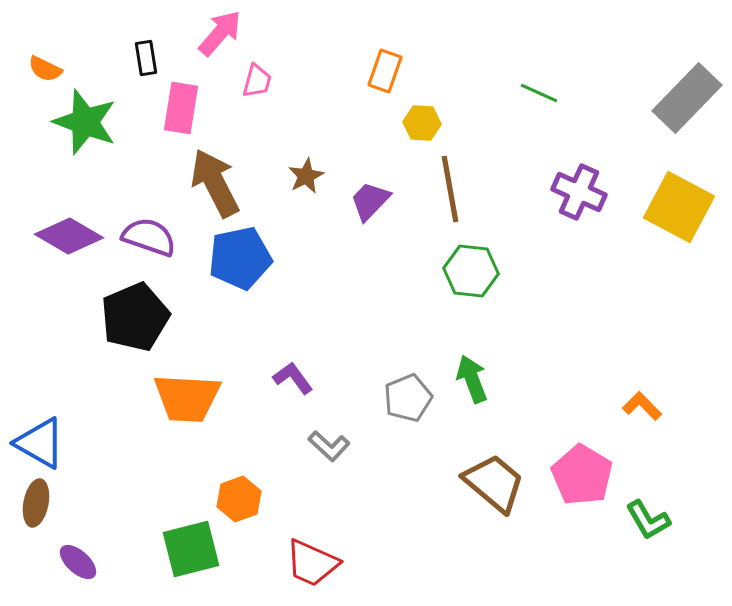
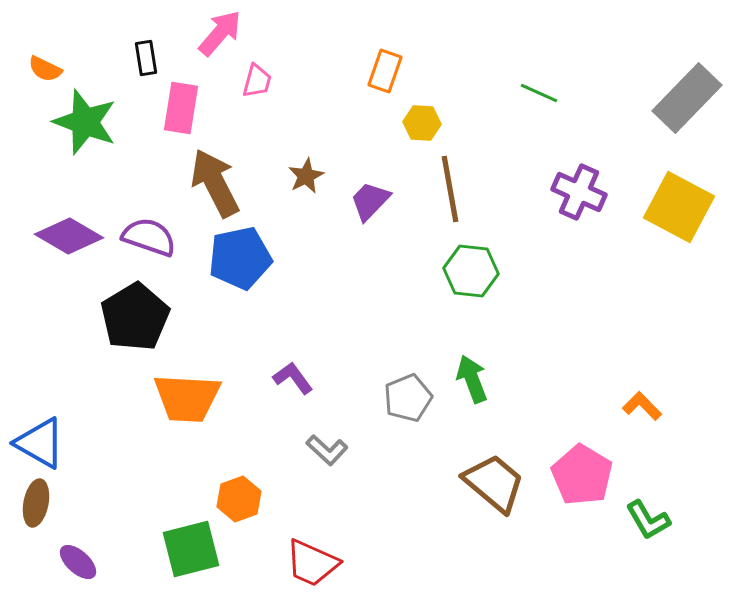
black pentagon: rotated 8 degrees counterclockwise
gray L-shape: moved 2 px left, 4 px down
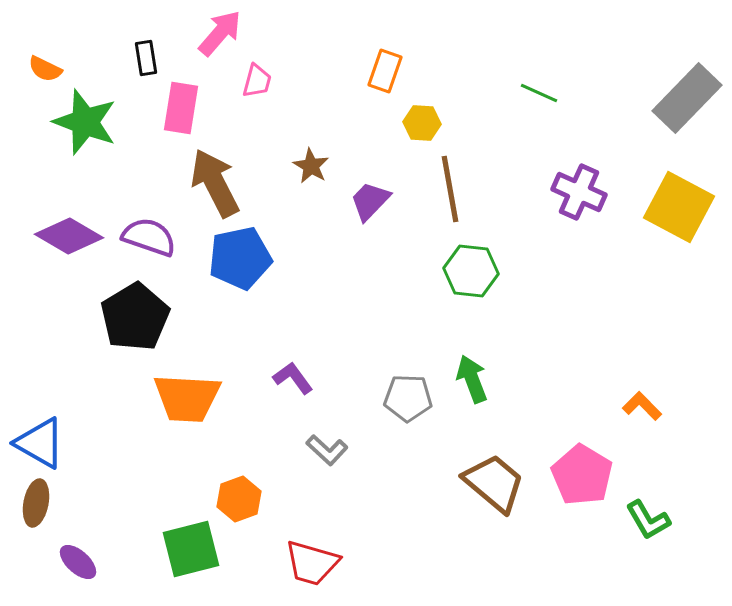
brown star: moved 5 px right, 10 px up; rotated 15 degrees counterclockwise
gray pentagon: rotated 24 degrees clockwise
red trapezoid: rotated 8 degrees counterclockwise
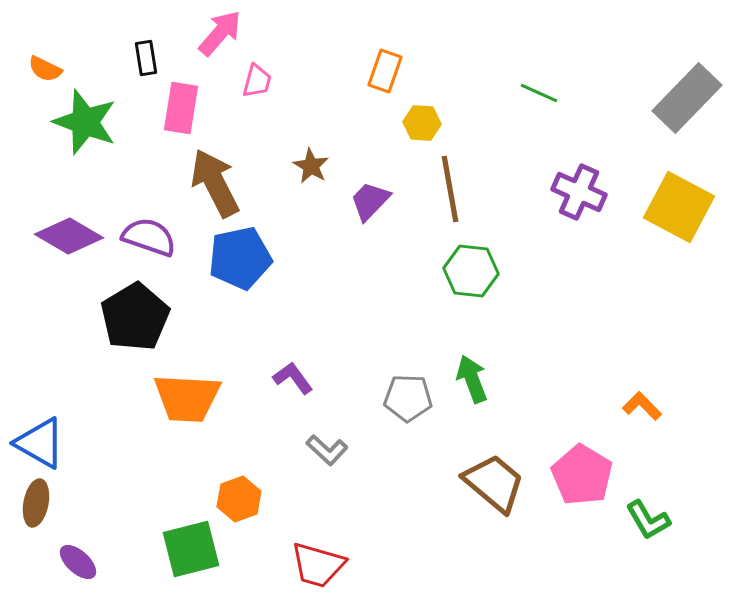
red trapezoid: moved 6 px right, 2 px down
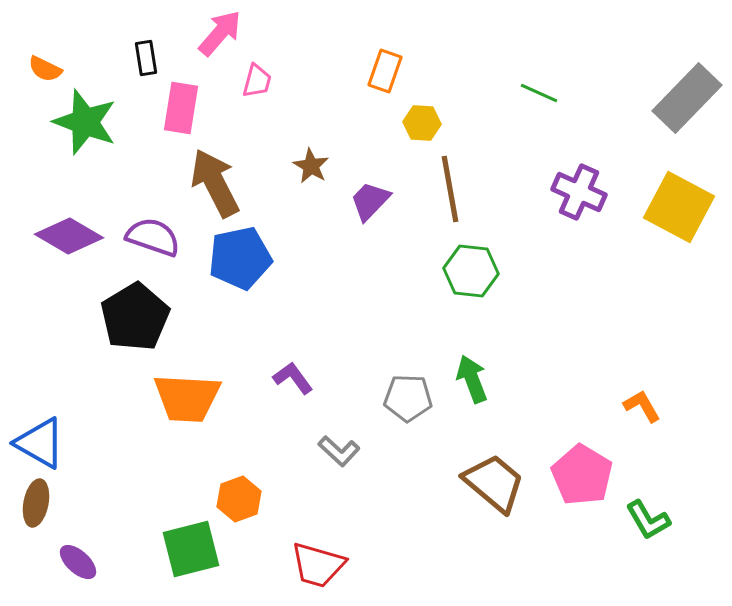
purple semicircle: moved 4 px right
orange L-shape: rotated 15 degrees clockwise
gray L-shape: moved 12 px right, 1 px down
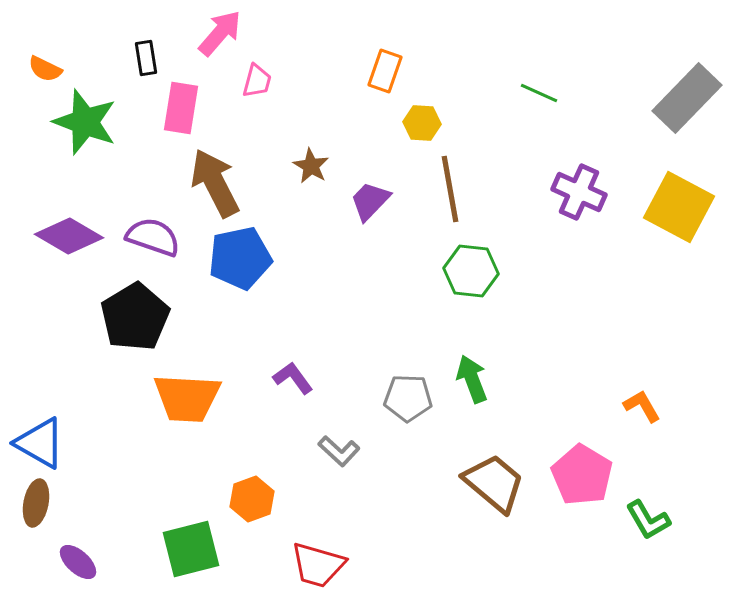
orange hexagon: moved 13 px right
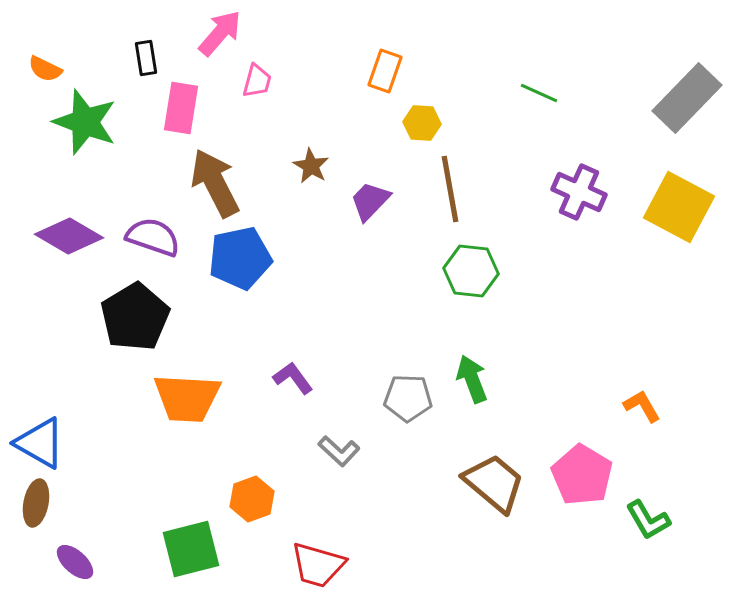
purple ellipse: moved 3 px left
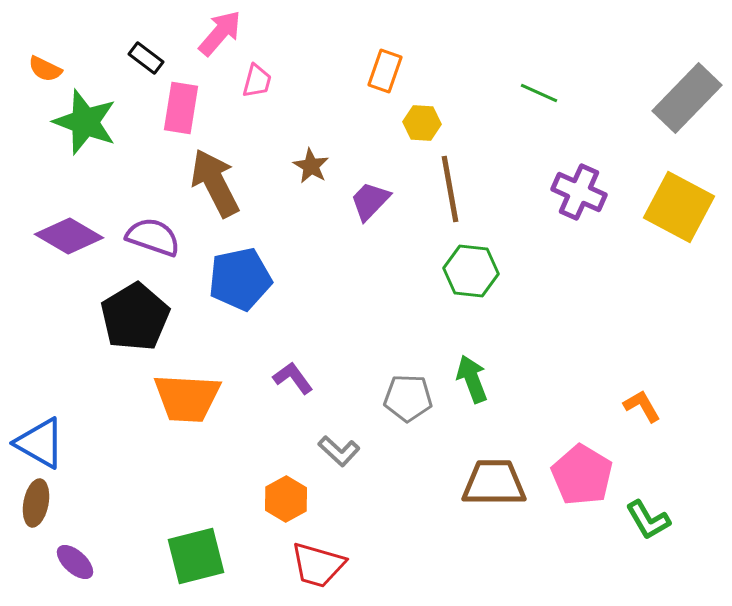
black rectangle: rotated 44 degrees counterclockwise
blue pentagon: moved 21 px down
brown trapezoid: rotated 40 degrees counterclockwise
orange hexagon: moved 34 px right; rotated 9 degrees counterclockwise
green square: moved 5 px right, 7 px down
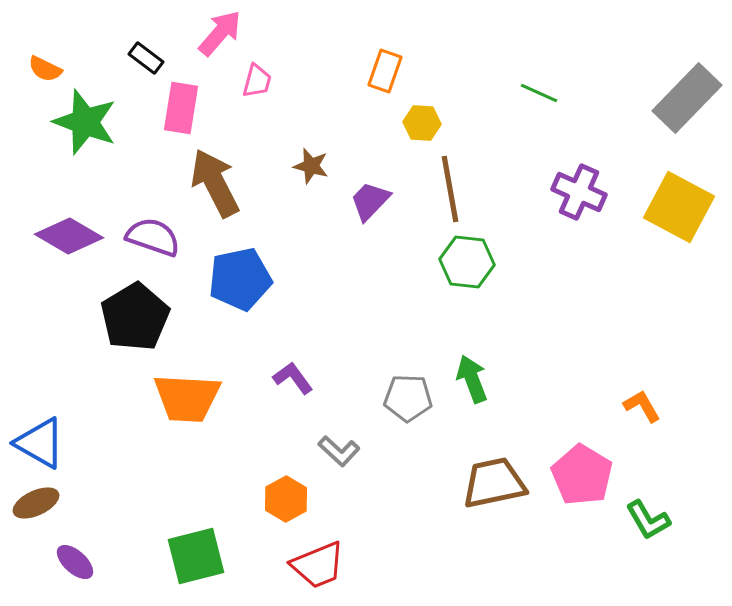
brown star: rotated 15 degrees counterclockwise
green hexagon: moved 4 px left, 9 px up
brown trapezoid: rotated 12 degrees counterclockwise
brown ellipse: rotated 54 degrees clockwise
red trapezoid: rotated 38 degrees counterclockwise
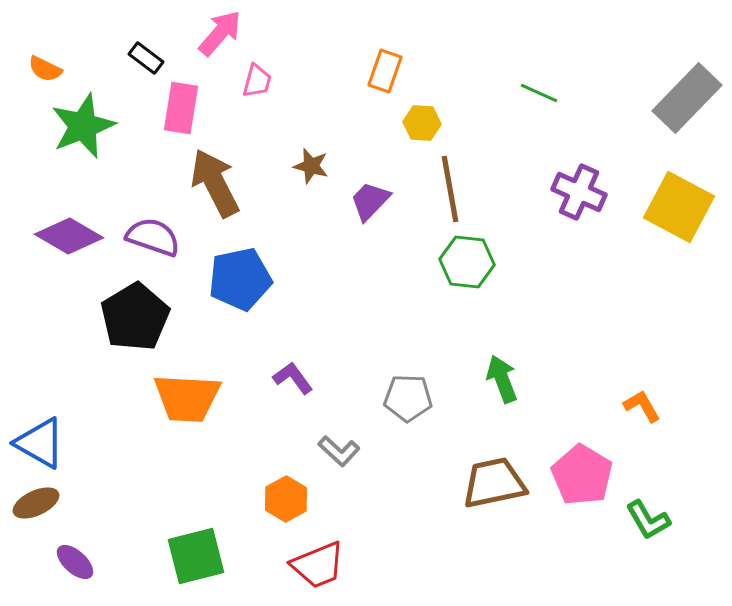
green star: moved 2 px left, 4 px down; rotated 30 degrees clockwise
green arrow: moved 30 px right
